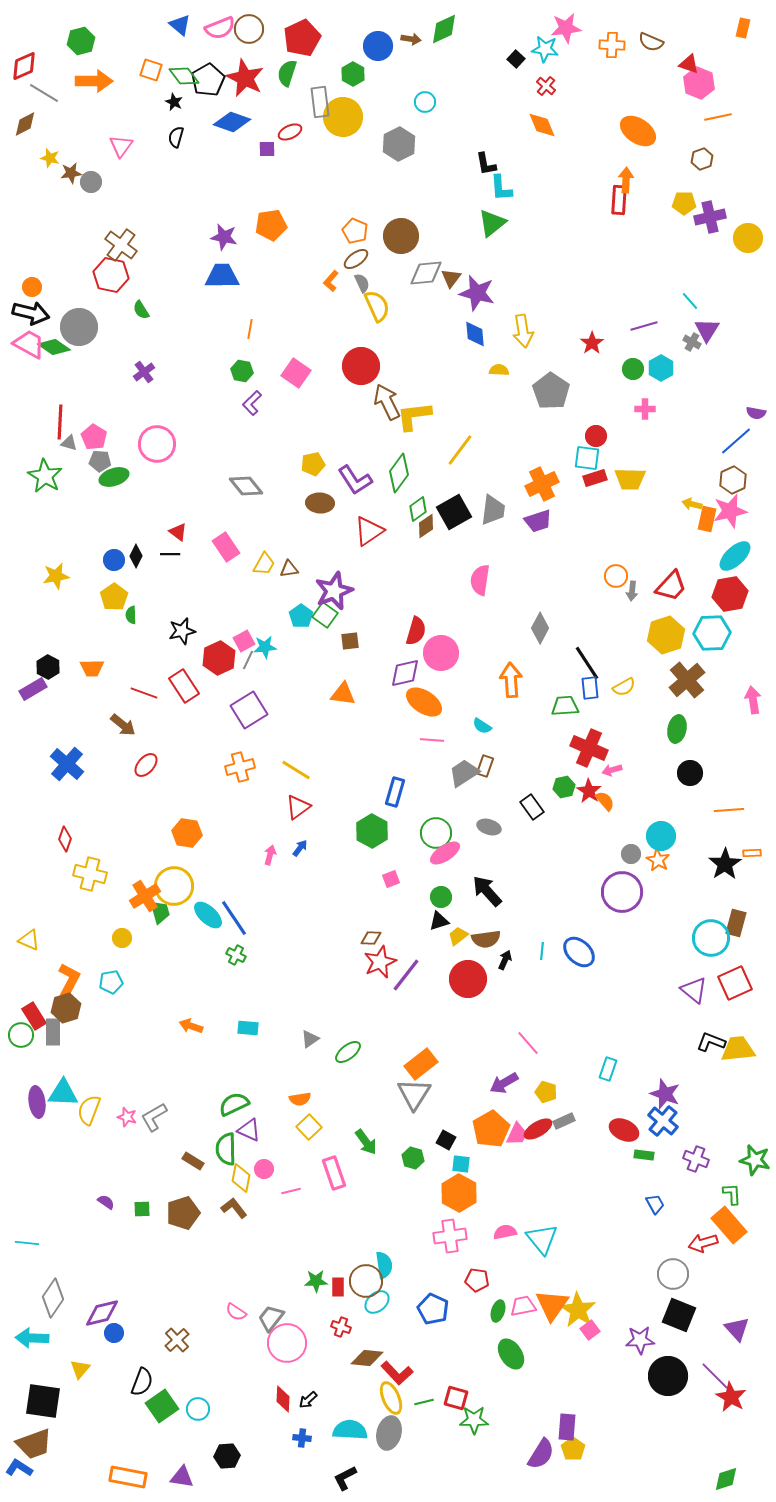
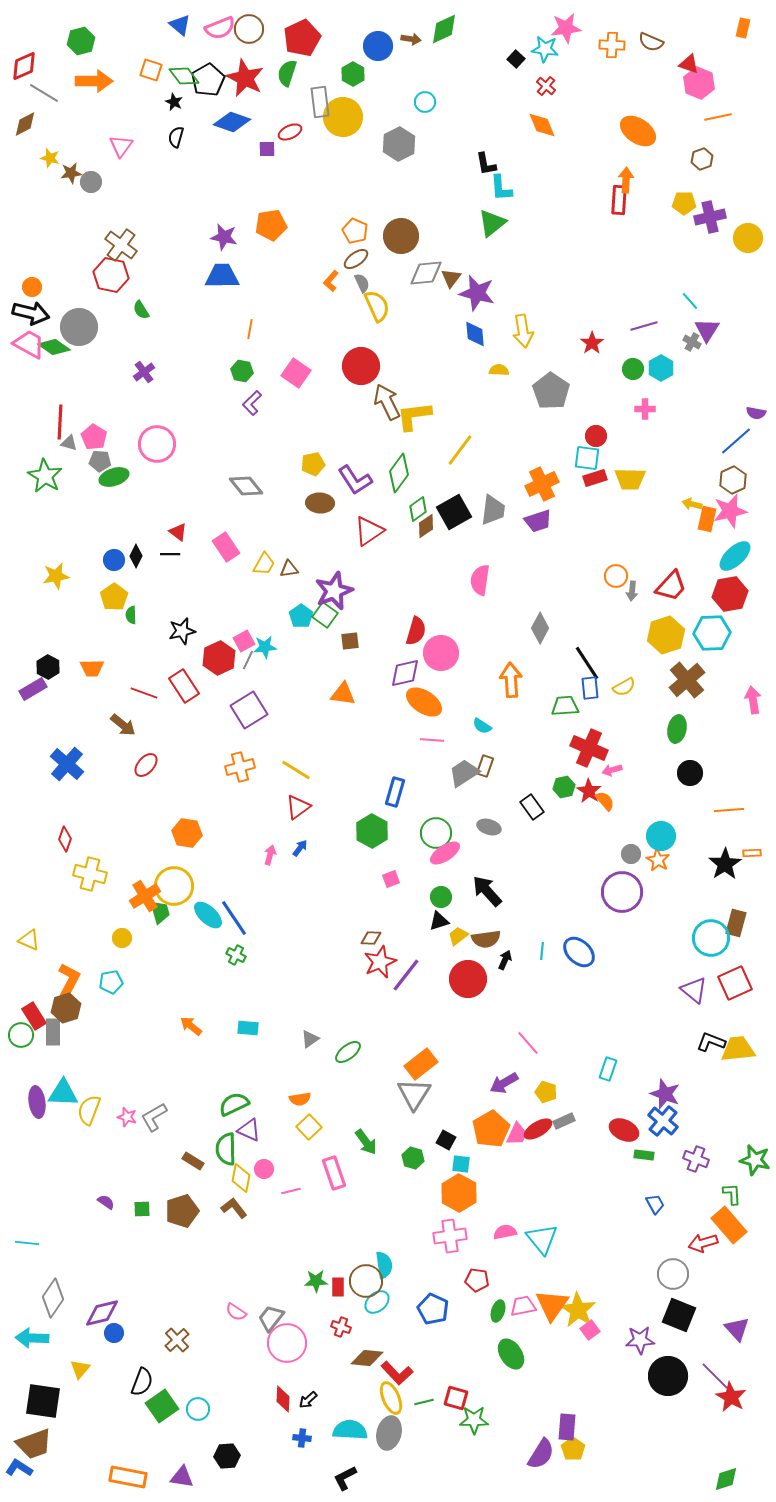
orange arrow at (191, 1026): rotated 20 degrees clockwise
brown pentagon at (183, 1213): moved 1 px left, 2 px up
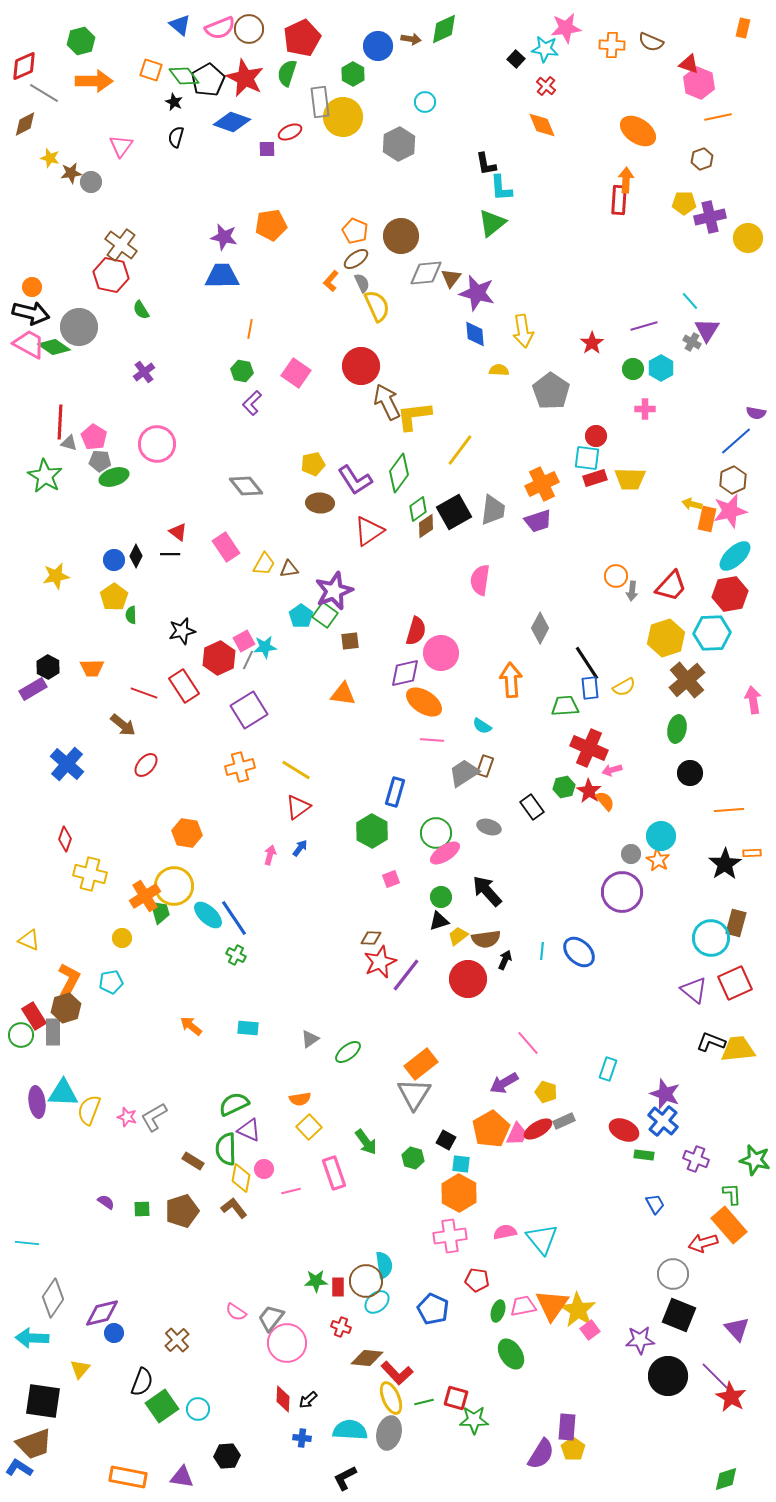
yellow hexagon at (666, 635): moved 3 px down
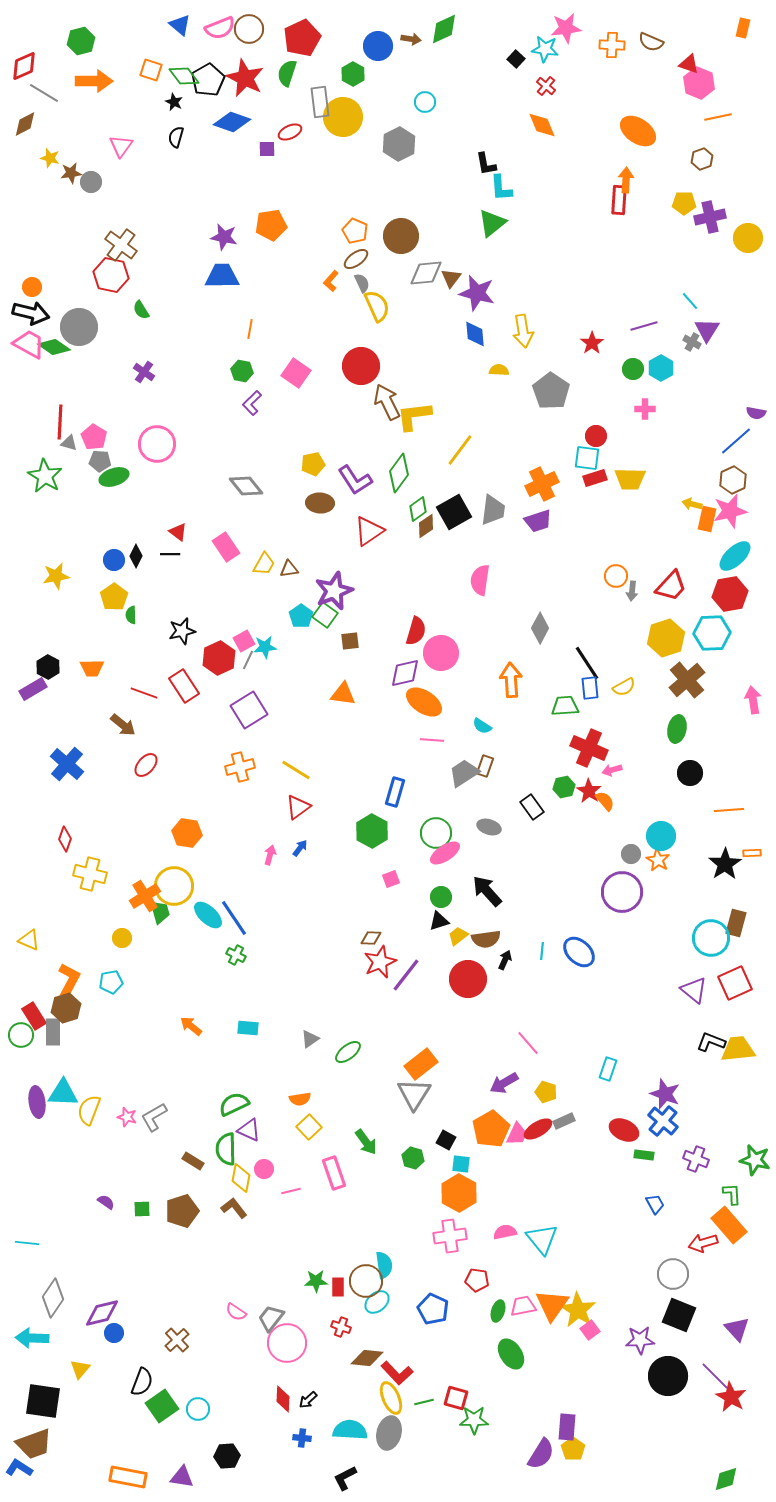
purple cross at (144, 372): rotated 20 degrees counterclockwise
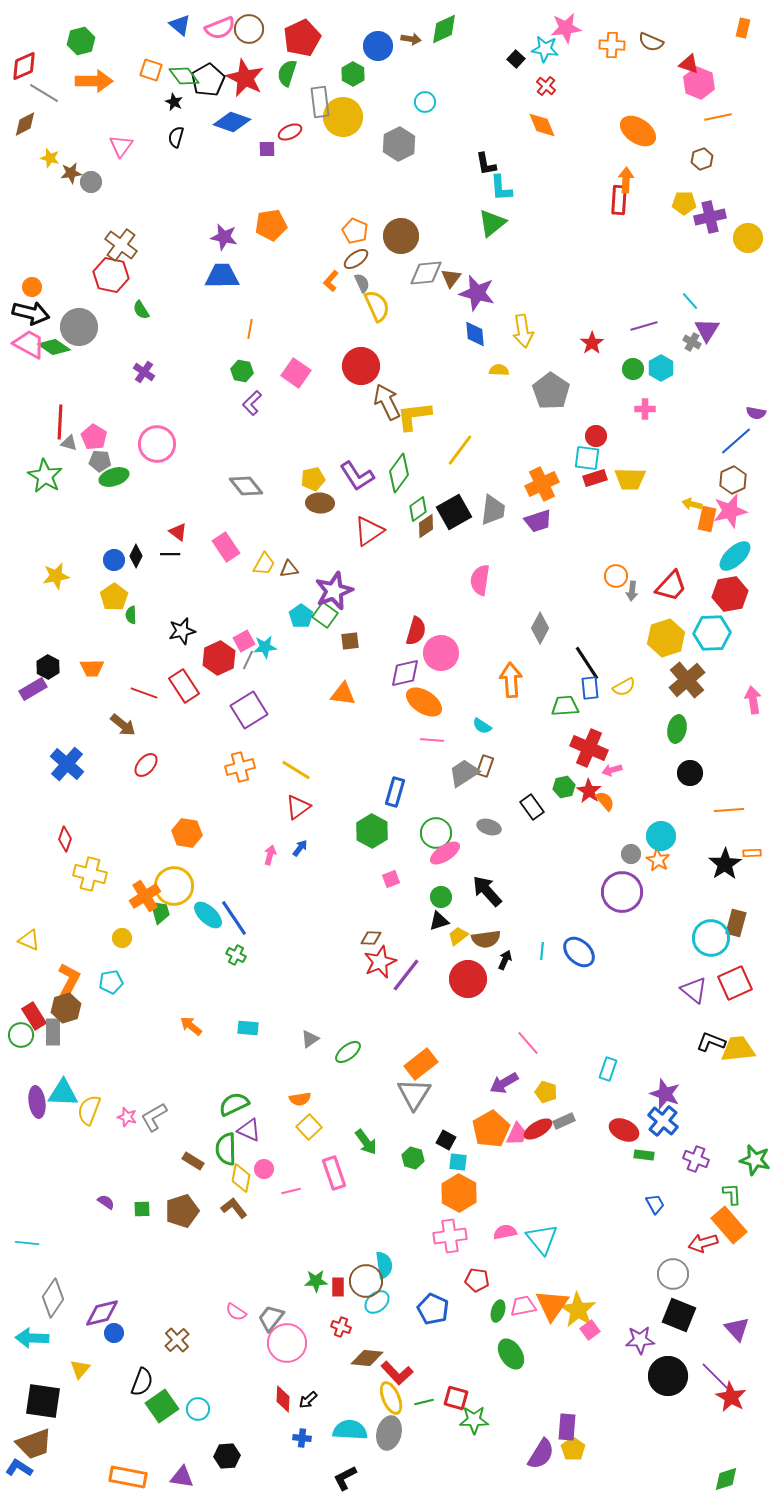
yellow pentagon at (313, 464): moved 15 px down
purple L-shape at (355, 480): moved 2 px right, 4 px up
cyan square at (461, 1164): moved 3 px left, 2 px up
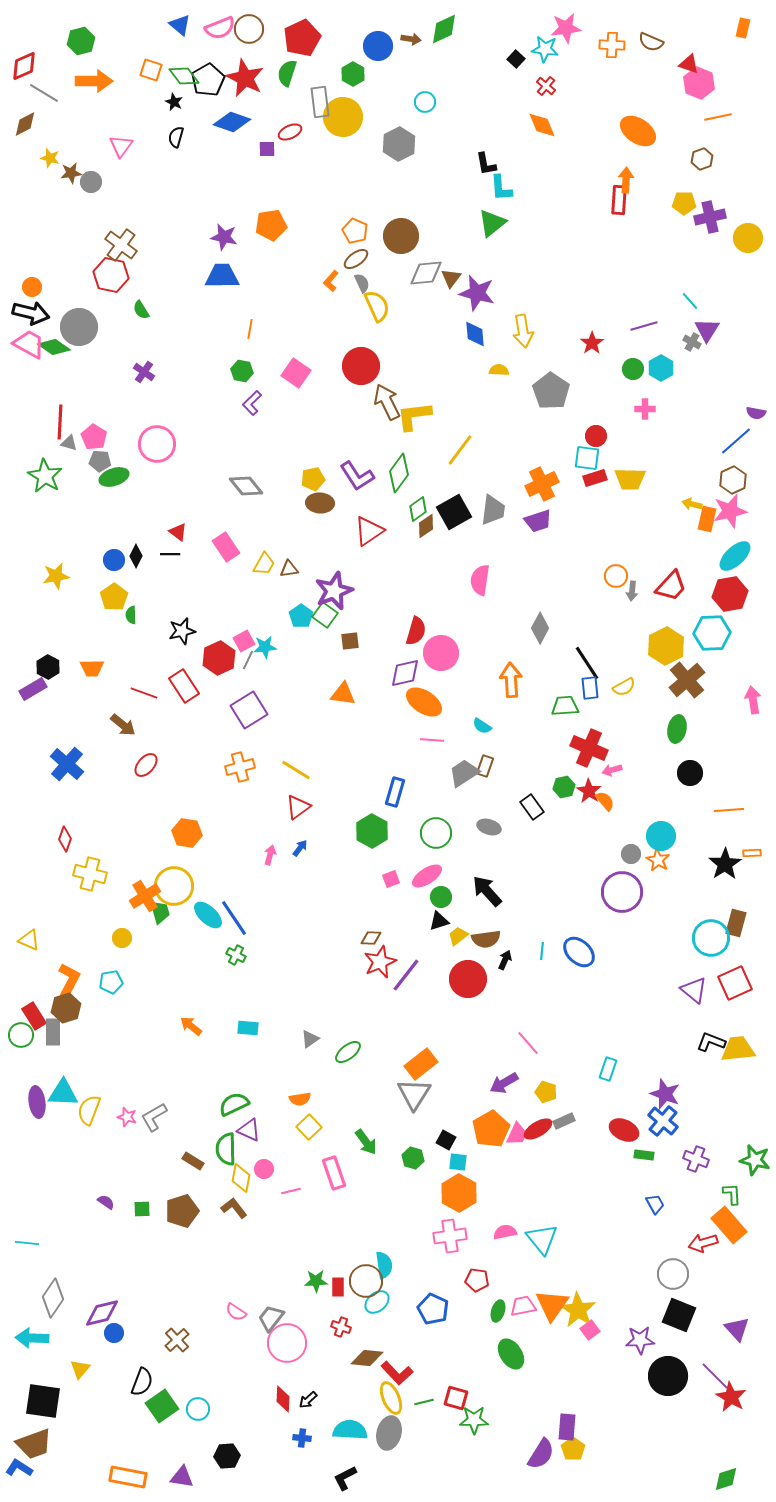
yellow hexagon at (666, 638): moved 8 px down; rotated 9 degrees counterclockwise
pink ellipse at (445, 853): moved 18 px left, 23 px down
